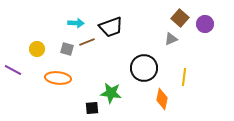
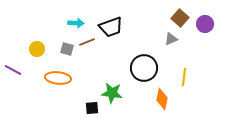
green star: moved 1 px right
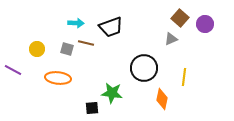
brown line: moved 1 px left, 1 px down; rotated 35 degrees clockwise
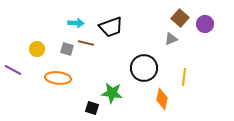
black square: rotated 24 degrees clockwise
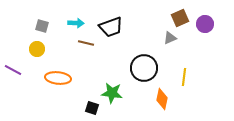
brown square: rotated 24 degrees clockwise
gray triangle: moved 1 px left, 1 px up
gray square: moved 25 px left, 23 px up
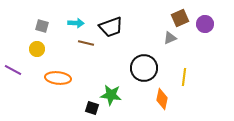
green star: moved 1 px left, 2 px down
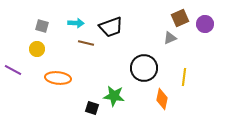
green star: moved 3 px right, 1 px down
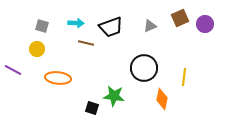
gray triangle: moved 20 px left, 12 px up
